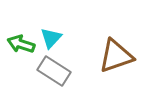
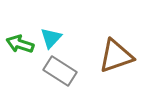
green arrow: moved 1 px left
gray rectangle: moved 6 px right
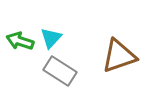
green arrow: moved 3 px up
brown triangle: moved 3 px right
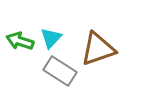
brown triangle: moved 21 px left, 7 px up
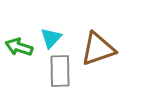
green arrow: moved 1 px left, 6 px down
gray rectangle: rotated 56 degrees clockwise
